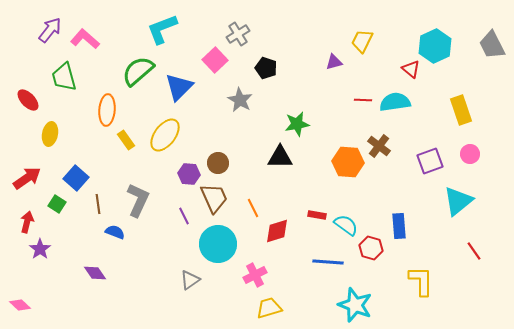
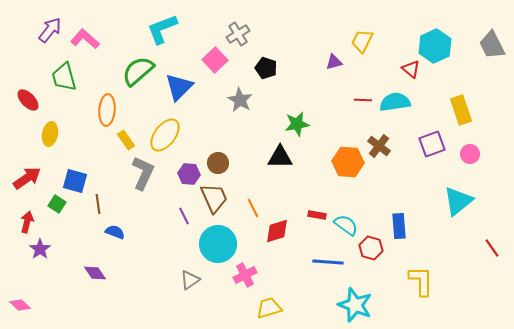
purple square at (430, 161): moved 2 px right, 17 px up
blue square at (76, 178): moved 1 px left, 3 px down; rotated 25 degrees counterclockwise
gray L-shape at (138, 200): moved 5 px right, 27 px up
red line at (474, 251): moved 18 px right, 3 px up
pink cross at (255, 275): moved 10 px left
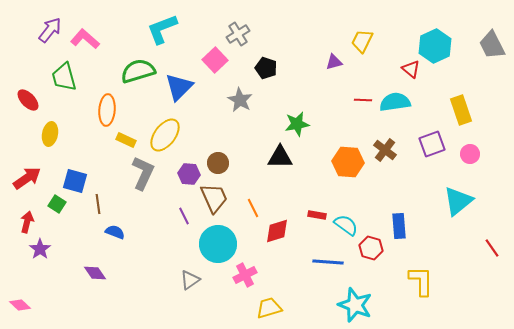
green semicircle at (138, 71): rotated 24 degrees clockwise
yellow rectangle at (126, 140): rotated 30 degrees counterclockwise
brown cross at (379, 146): moved 6 px right, 4 px down
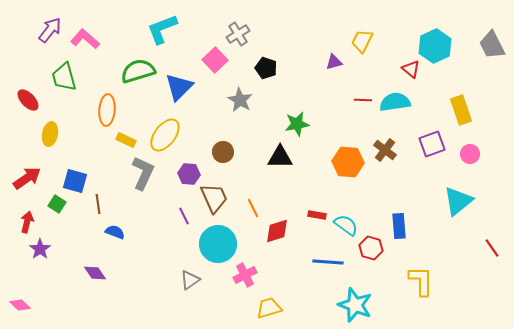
brown circle at (218, 163): moved 5 px right, 11 px up
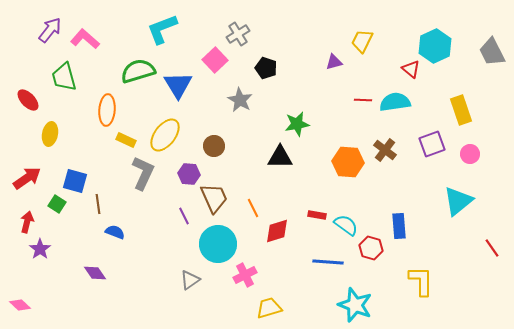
gray trapezoid at (492, 45): moved 7 px down
blue triangle at (179, 87): moved 1 px left, 2 px up; rotated 16 degrees counterclockwise
brown circle at (223, 152): moved 9 px left, 6 px up
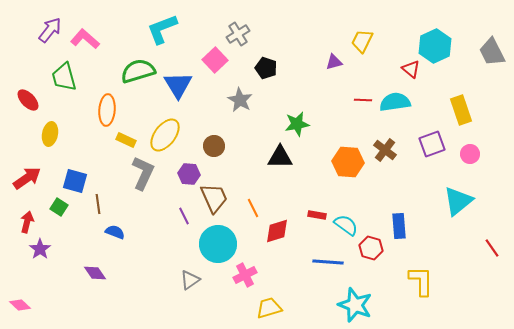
green square at (57, 204): moved 2 px right, 3 px down
